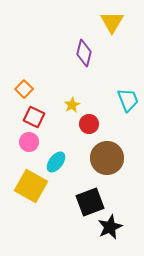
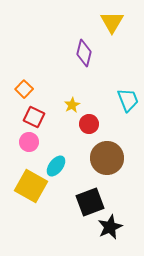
cyan ellipse: moved 4 px down
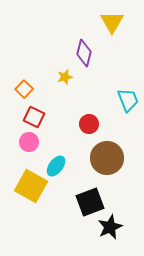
yellow star: moved 7 px left, 28 px up; rotated 14 degrees clockwise
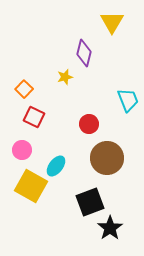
pink circle: moved 7 px left, 8 px down
black star: moved 1 px down; rotated 10 degrees counterclockwise
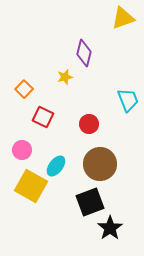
yellow triangle: moved 11 px right, 4 px up; rotated 40 degrees clockwise
red square: moved 9 px right
brown circle: moved 7 px left, 6 px down
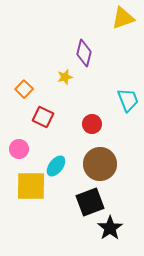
red circle: moved 3 px right
pink circle: moved 3 px left, 1 px up
yellow square: rotated 28 degrees counterclockwise
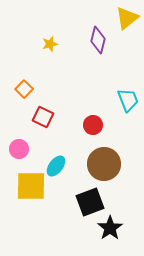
yellow triangle: moved 4 px right; rotated 20 degrees counterclockwise
purple diamond: moved 14 px right, 13 px up
yellow star: moved 15 px left, 33 px up
red circle: moved 1 px right, 1 px down
brown circle: moved 4 px right
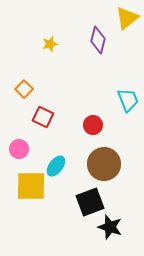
black star: moved 1 px up; rotated 20 degrees counterclockwise
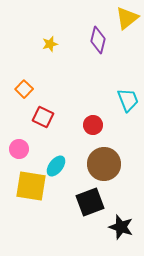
yellow square: rotated 8 degrees clockwise
black star: moved 11 px right
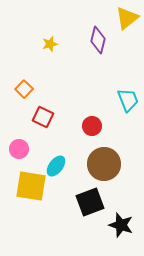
red circle: moved 1 px left, 1 px down
black star: moved 2 px up
